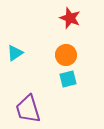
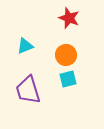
red star: moved 1 px left
cyan triangle: moved 10 px right, 7 px up; rotated 12 degrees clockwise
purple trapezoid: moved 19 px up
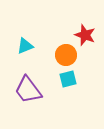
red star: moved 16 px right, 17 px down
purple trapezoid: rotated 20 degrees counterclockwise
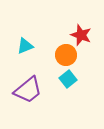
red star: moved 4 px left
cyan square: rotated 24 degrees counterclockwise
purple trapezoid: rotated 92 degrees counterclockwise
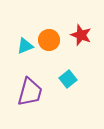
orange circle: moved 17 px left, 15 px up
purple trapezoid: moved 2 px right, 2 px down; rotated 36 degrees counterclockwise
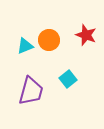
red star: moved 5 px right
purple trapezoid: moved 1 px right, 1 px up
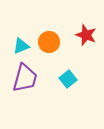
orange circle: moved 2 px down
cyan triangle: moved 4 px left
purple trapezoid: moved 6 px left, 13 px up
